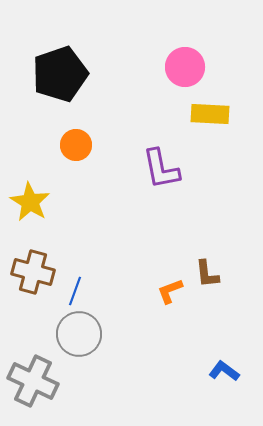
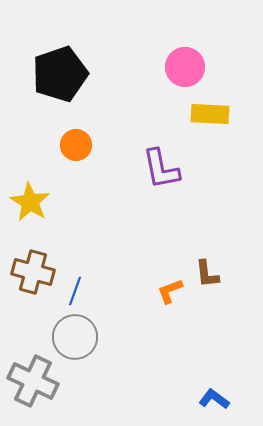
gray circle: moved 4 px left, 3 px down
blue L-shape: moved 10 px left, 28 px down
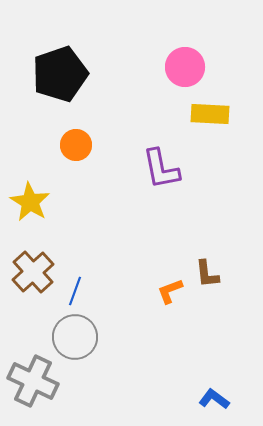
brown cross: rotated 33 degrees clockwise
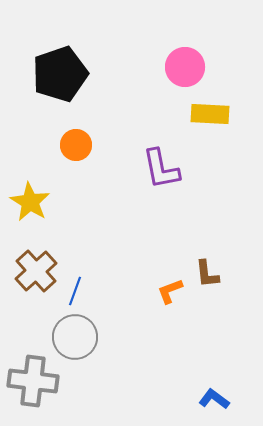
brown cross: moved 3 px right, 1 px up
gray cross: rotated 18 degrees counterclockwise
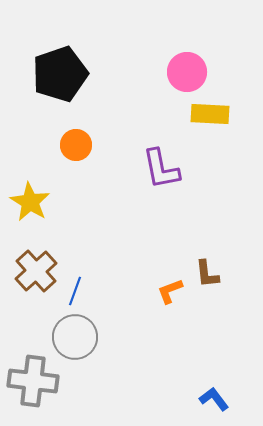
pink circle: moved 2 px right, 5 px down
blue L-shape: rotated 16 degrees clockwise
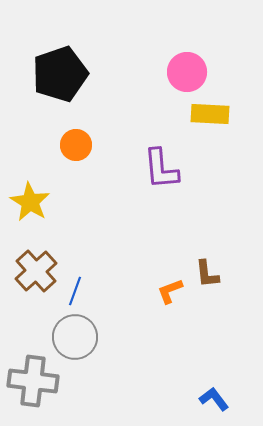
purple L-shape: rotated 6 degrees clockwise
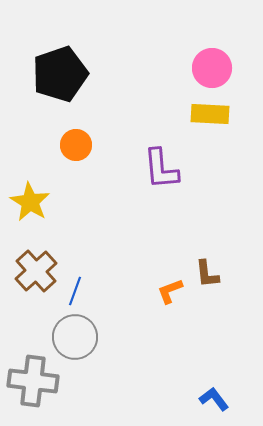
pink circle: moved 25 px right, 4 px up
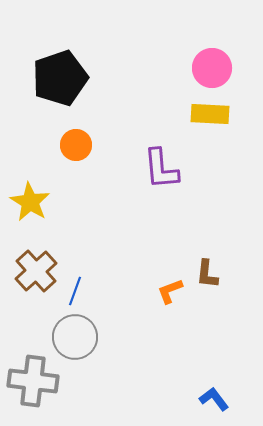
black pentagon: moved 4 px down
brown L-shape: rotated 12 degrees clockwise
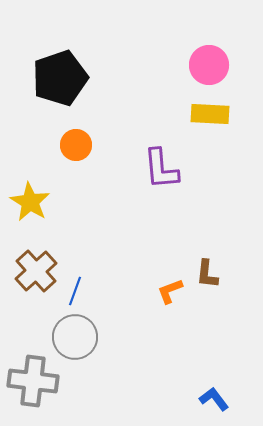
pink circle: moved 3 px left, 3 px up
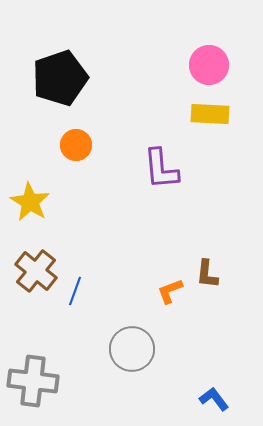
brown cross: rotated 9 degrees counterclockwise
gray circle: moved 57 px right, 12 px down
